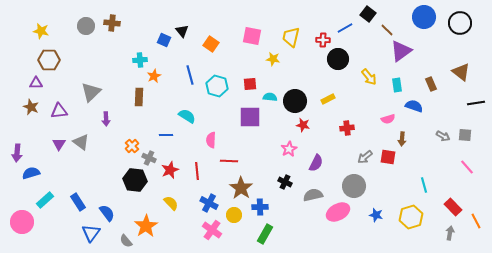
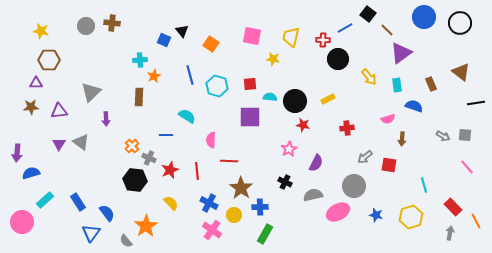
purple triangle at (401, 51): moved 2 px down
brown star at (31, 107): rotated 28 degrees counterclockwise
red square at (388, 157): moved 1 px right, 8 px down
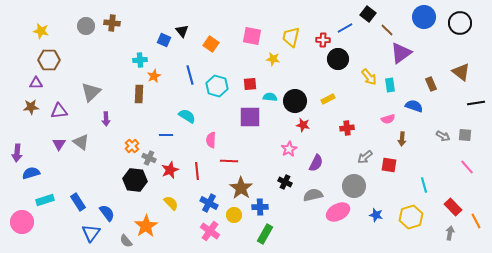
cyan rectangle at (397, 85): moved 7 px left
brown rectangle at (139, 97): moved 3 px up
cyan rectangle at (45, 200): rotated 24 degrees clockwise
pink cross at (212, 230): moved 2 px left, 1 px down
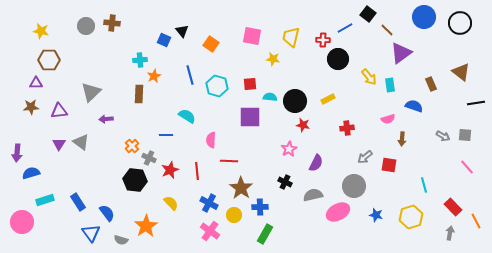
purple arrow at (106, 119): rotated 88 degrees clockwise
blue triangle at (91, 233): rotated 12 degrees counterclockwise
gray semicircle at (126, 241): moved 5 px left, 1 px up; rotated 32 degrees counterclockwise
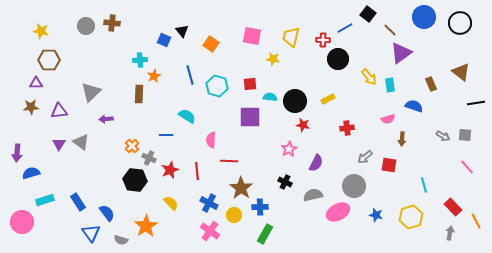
brown line at (387, 30): moved 3 px right
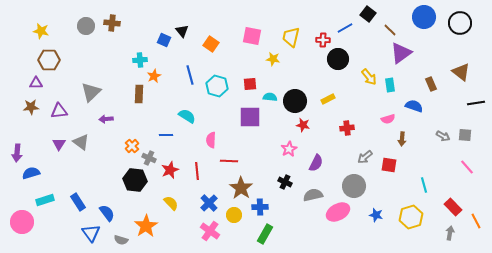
blue cross at (209, 203): rotated 18 degrees clockwise
